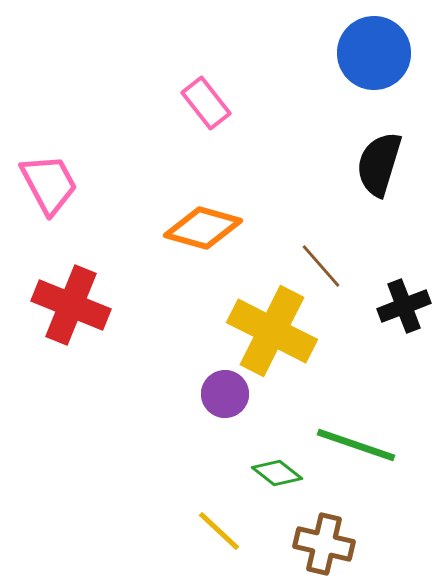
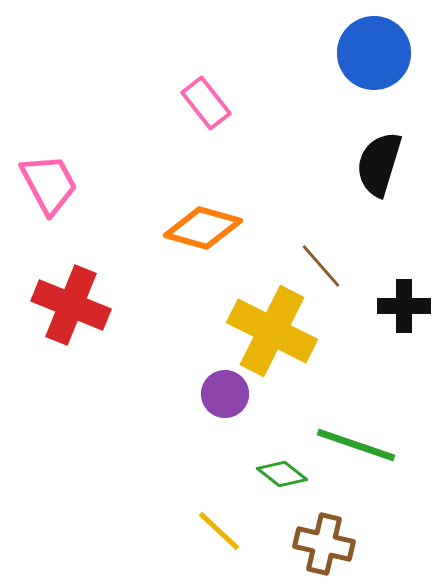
black cross: rotated 21 degrees clockwise
green diamond: moved 5 px right, 1 px down
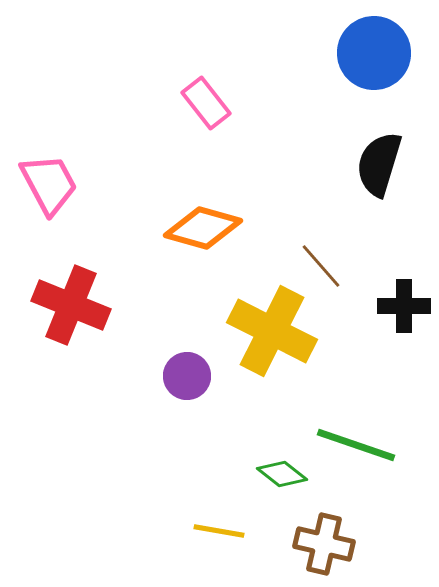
purple circle: moved 38 px left, 18 px up
yellow line: rotated 33 degrees counterclockwise
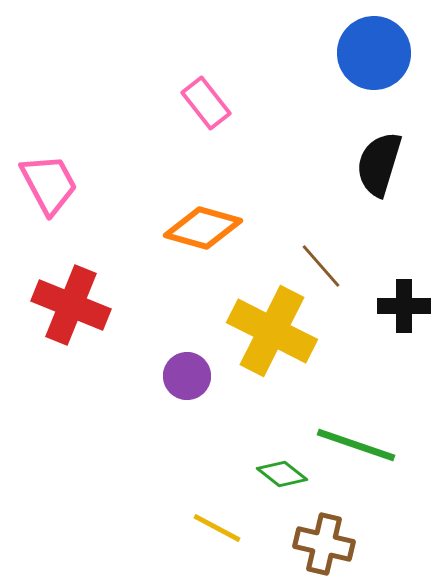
yellow line: moved 2 px left, 3 px up; rotated 18 degrees clockwise
